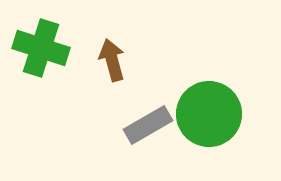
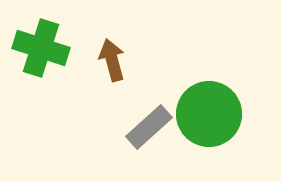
gray rectangle: moved 1 px right, 2 px down; rotated 12 degrees counterclockwise
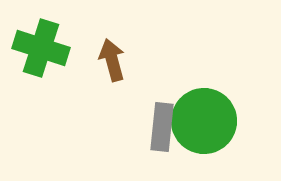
green circle: moved 5 px left, 7 px down
gray rectangle: moved 13 px right; rotated 42 degrees counterclockwise
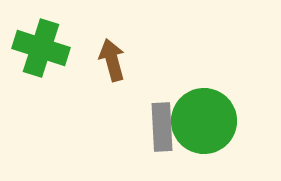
gray rectangle: rotated 9 degrees counterclockwise
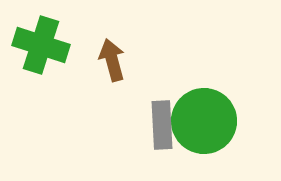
green cross: moved 3 px up
gray rectangle: moved 2 px up
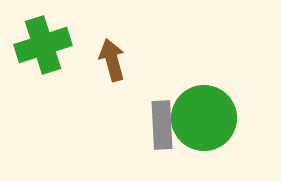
green cross: moved 2 px right; rotated 36 degrees counterclockwise
green circle: moved 3 px up
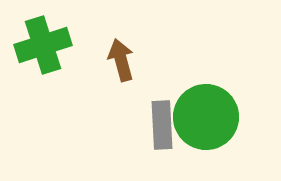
brown arrow: moved 9 px right
green circle: moved 2 px right, 1 px up
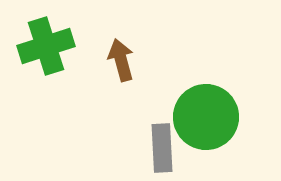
green cross: moved 3 px right, 1 px down
gray rectangle: moved 23 px down
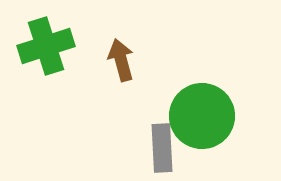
green circle: moved 4 px left, 1 px up
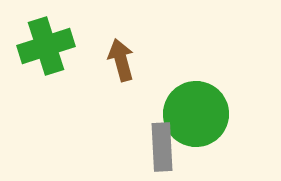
green circle: moved 6 px left, 2 px up
gray rectangle: moved 1 px up
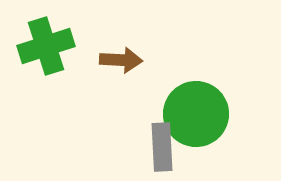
brown arrow: rotated 108 degrees clockwise
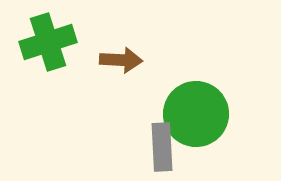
green cross: moved 2 px right, 4 px up
